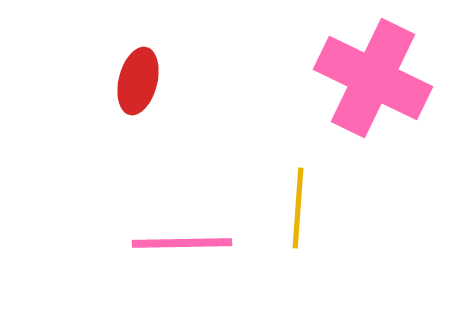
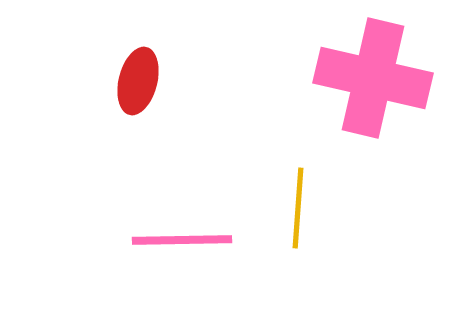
pink cross: rotated 13 degrees counterclockwise
pink line: moved 3 px up
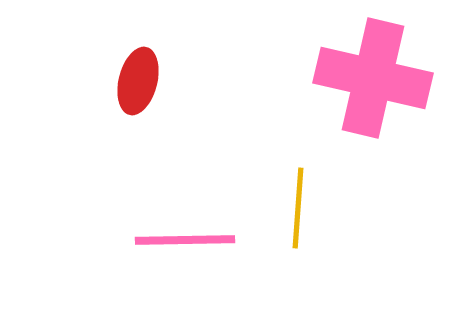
pink line: moved 3 px right
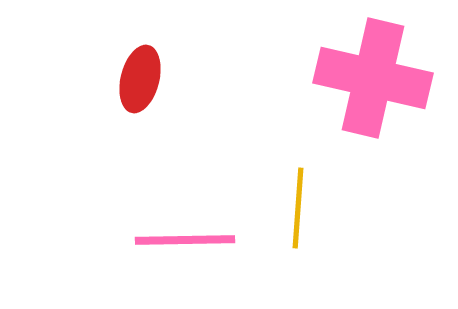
red ellipse: moved 2 px right, 2 px up
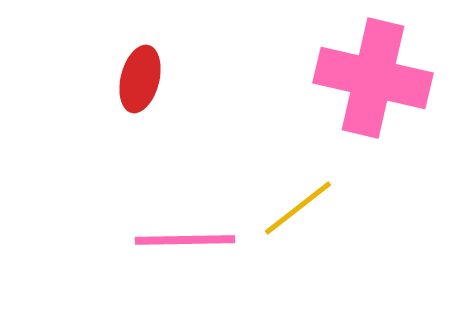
yellow line: rotated 48 degrees clockwise
